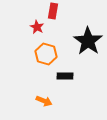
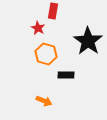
red star: moved 1 px right, 1 px down
black rectangle: moved 1 px right, 1 px up
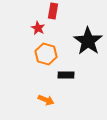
orange arrow: moved 2 px right, 1 px up
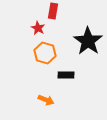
orange hexagon: moved 1 px left, 1 px up
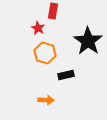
black rectangle: rotated 14 degrees counterclockwise
orange arrow: rotated 21 degrees counterclockwise
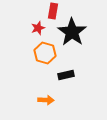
red star: rotated 24 degrees clockwise
black star: moved 16 px left, 9 px up
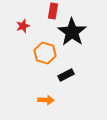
red star: moved 15 px left, 2 px up
black rectangle: rotated 14 degrees counterclockwise
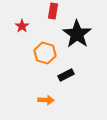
red star: moved 1 px left; rotated 16 degrees counterclockwise
black star: moved 5 px right, 2 px down
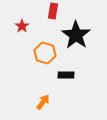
black star: moved 1 px left, 1 px down
black rectangle: rotated 28 degrees clockwise
orange arrow: moved 3 px left, 2 px down; rotated 56 degrees counterclockwise
